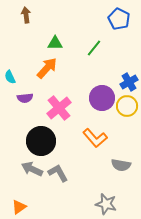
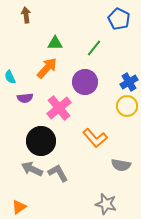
purple circle: moved 17 px left, 16 px up
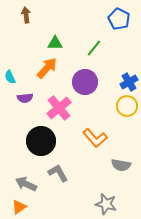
gray arrow: moved 6 px left, 15 px down
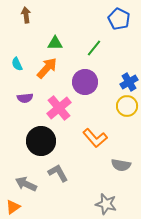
cyan semicircle: moved 7 px right, 13 px up
orange triangle: moved 6 px left
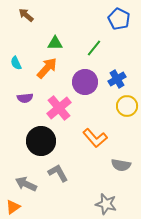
brown arrow: rotated 42 degrees counterclockwise
cyan semicircle: moved 1 px left, 1 px up
blue cross: moved 12 px left, 3 px up
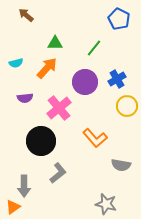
cyan semicircle: rotated 80 degrees counterclockwise
gray L-shape: rotated 80 degrees clockwise
gray arrow: moved 2 px left, 2 px down; rotated 115 degrees counterclockwise
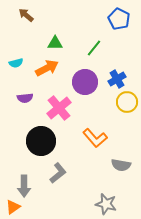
orange arrow: rotated 20 degrees clockwise
yellow circle: moved 4 px up
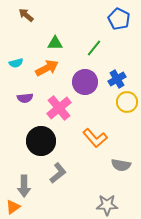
gray star: moved 1 px right, 1 px down; rotated 15 degrees counterclockwise
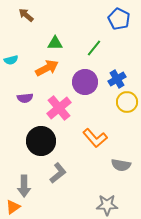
cyan semicircle: moved 5 px left, 3 px up
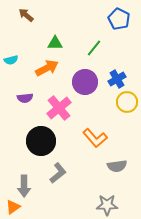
gray semicircle: moved 4 px left, 1 px down; rotated 18 degrees counterclockwise
